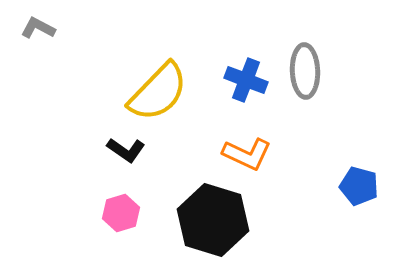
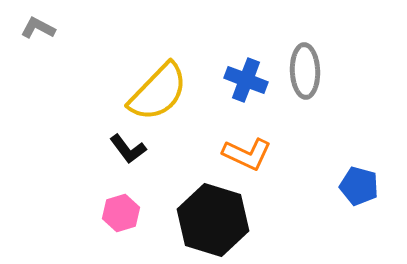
black L-shape: moved 2 px right, 1 px up; rotated 18 degrees clockwise
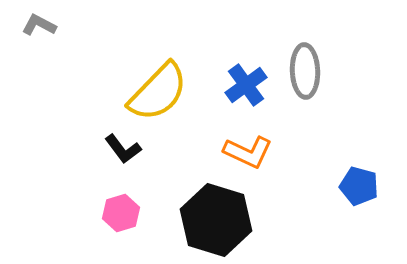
gray L-shape: moved 1 px right, 3 px up
blue cross: moved 5 px down; rotated 33 degrees clockwise
black L-shape: moved 5 px left
orange L-shape: moved 1 px right, 2 px up
black hexagon: moved 3 px right
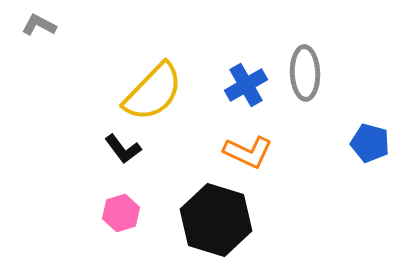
gray ellipse: moved 2 px down
blue cross: rotated 6 degrees clockwise
yellow semicircle: moved 5 px left
blue pentagon: moved 11 px right, 43 px up
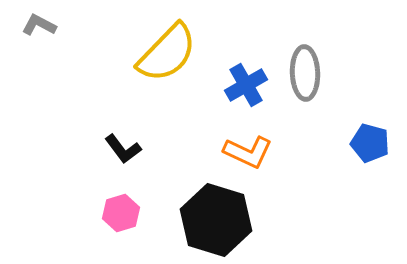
yellow semicircle: moved 14 px right, 39 px up
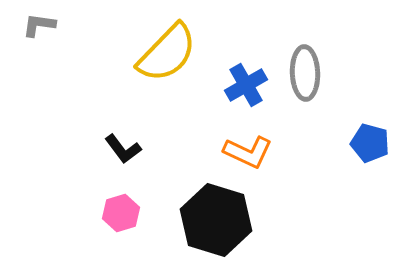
gray L-shape: rotated 20 degrees counterclockwise
